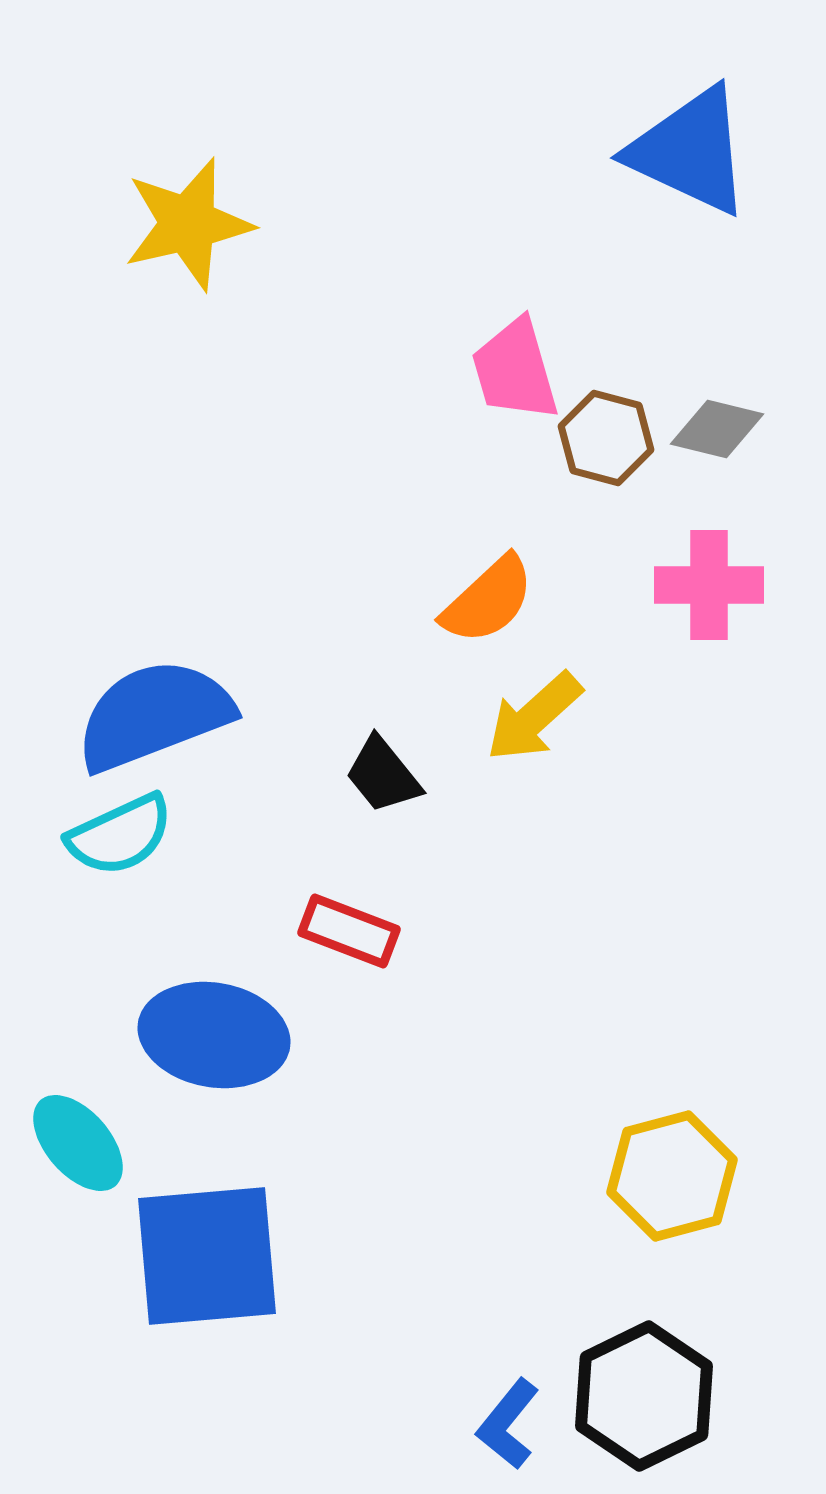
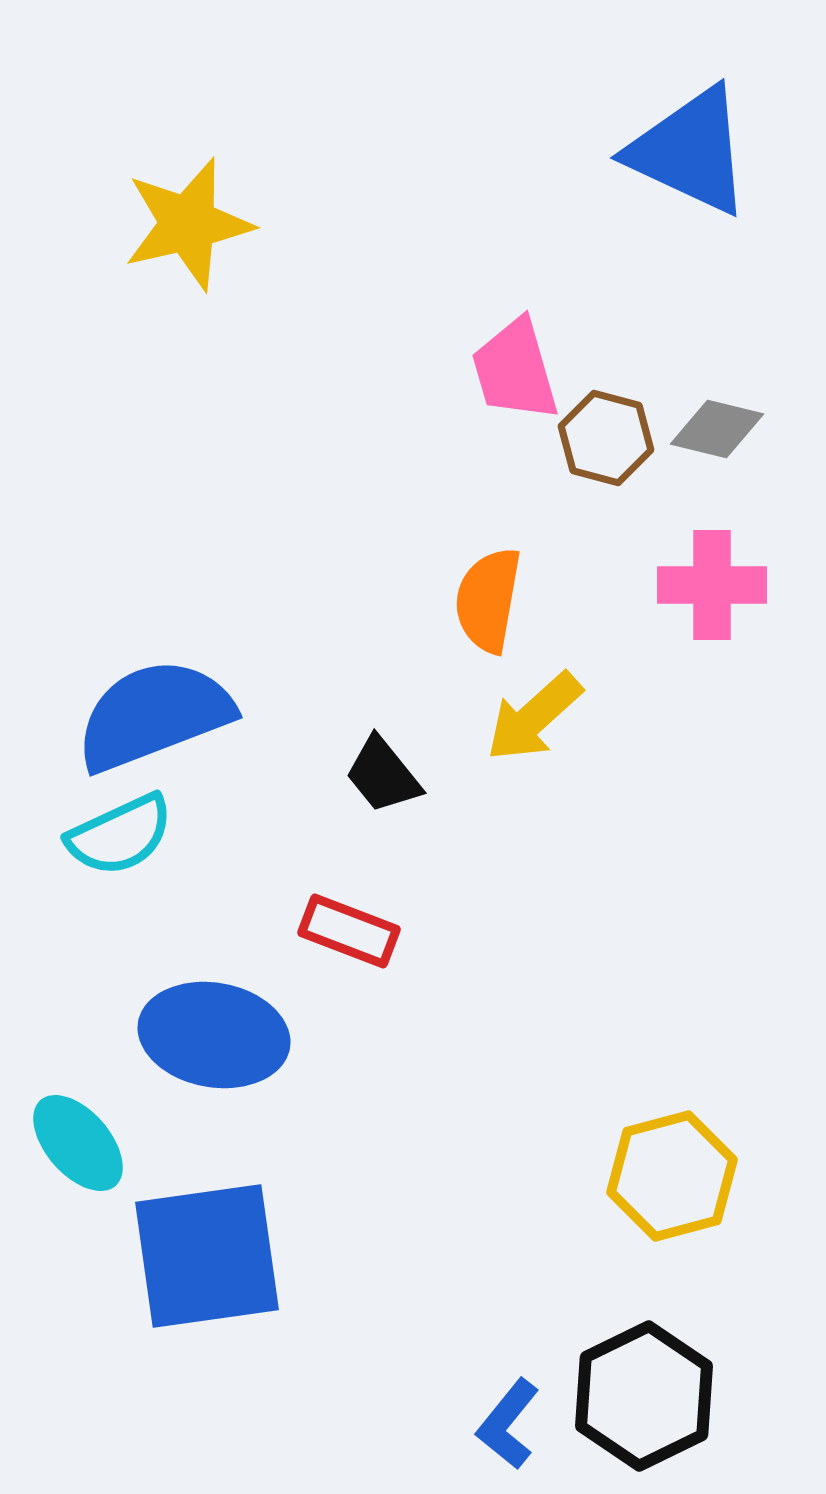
pink cross: moved 3 px right
orange semicircle: rotated 143 degrees clockwise
blue square: rotated 3 degrees counterclockwise
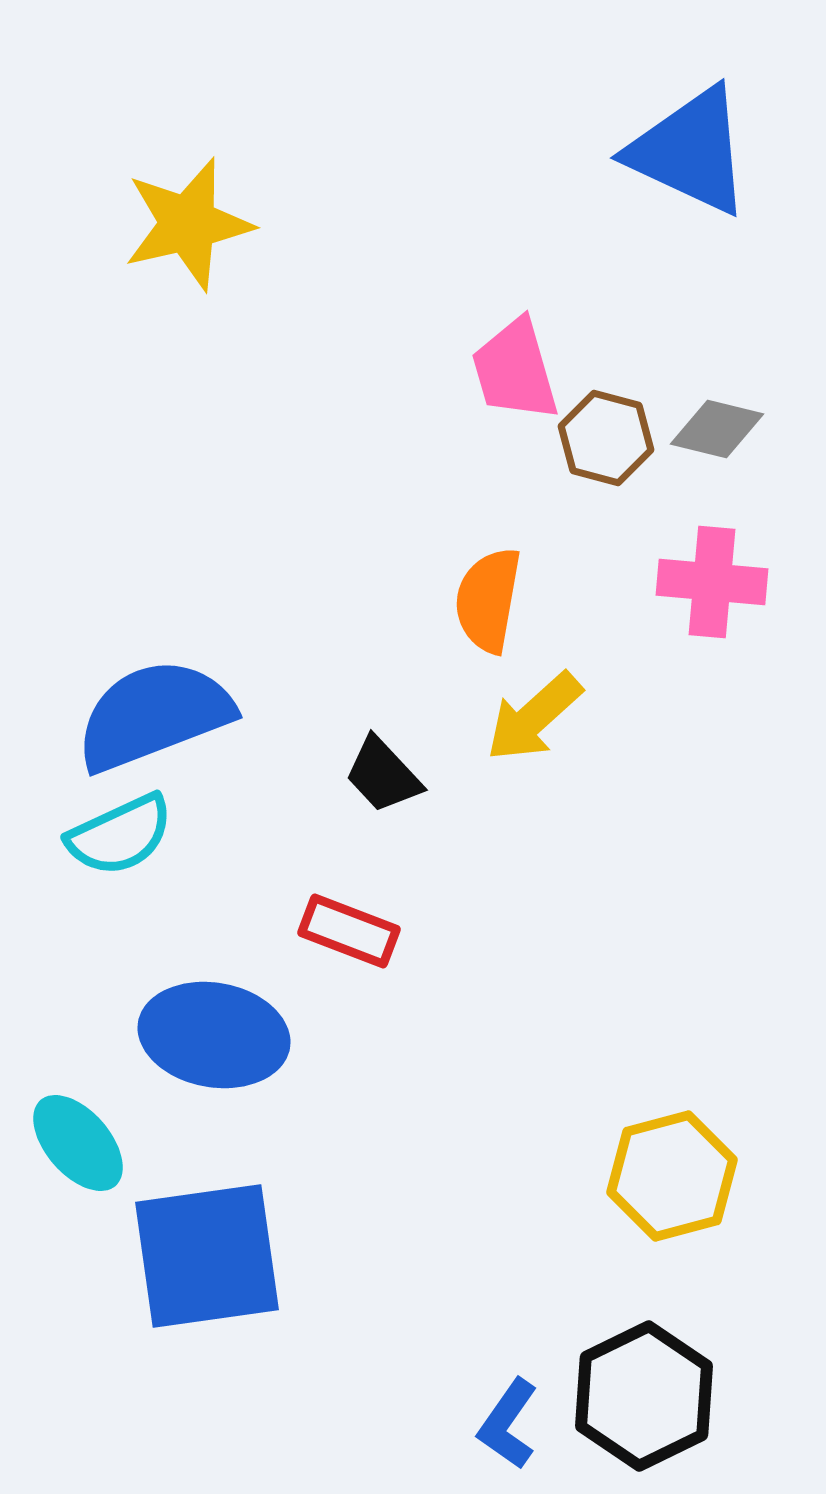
pink cross: moved 3 px up; rotated 5 degrees clockwise
black trapezoid: rotated 4 degrees counterclockwise
blue L-shape: rotated 4 degrees counterclockwise
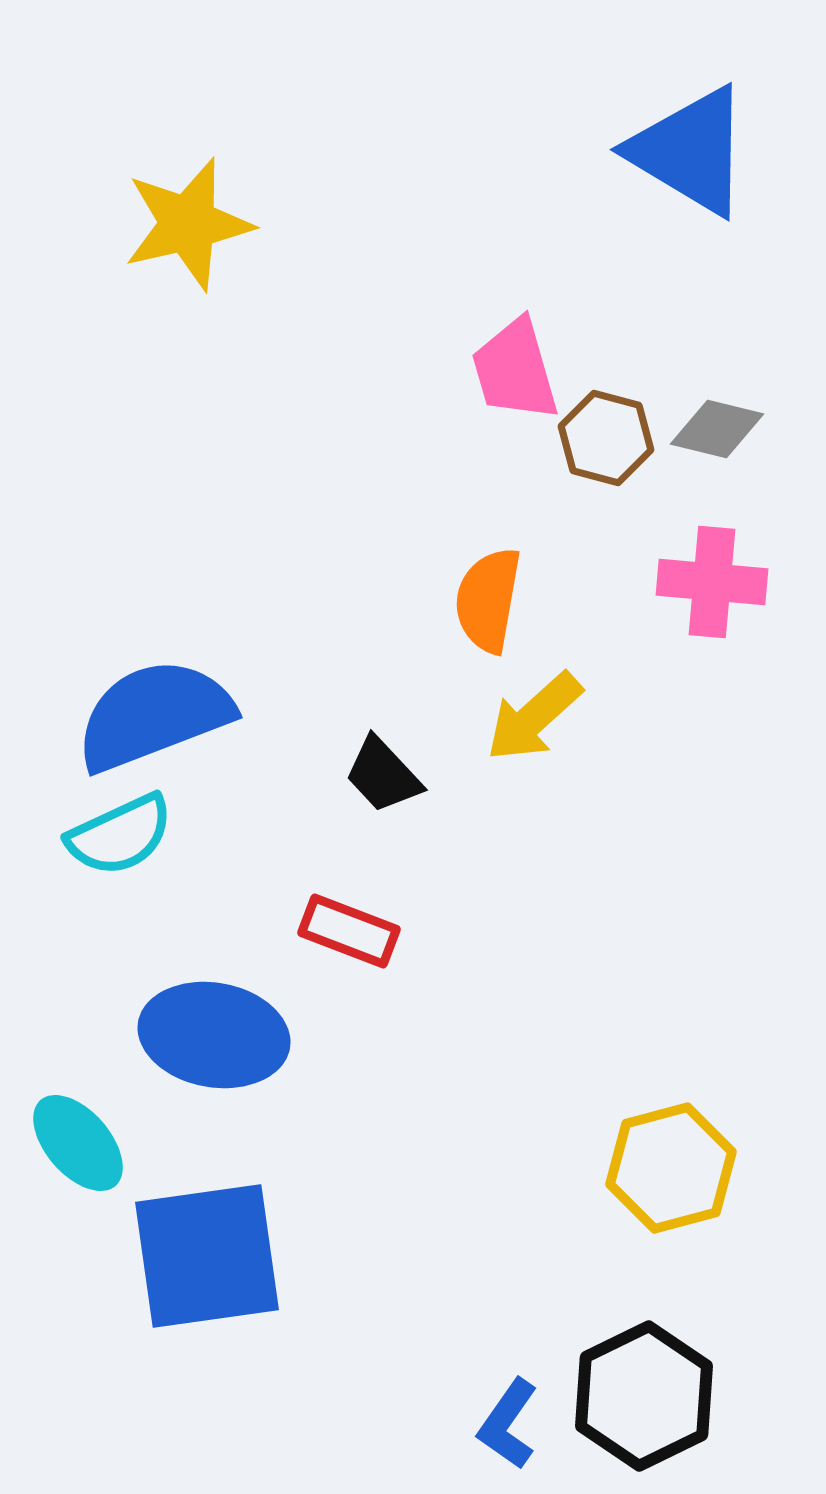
blue triangle: rotated 6 degrees clockwise
yellow hexagon: moved 1 px left, 8 px up
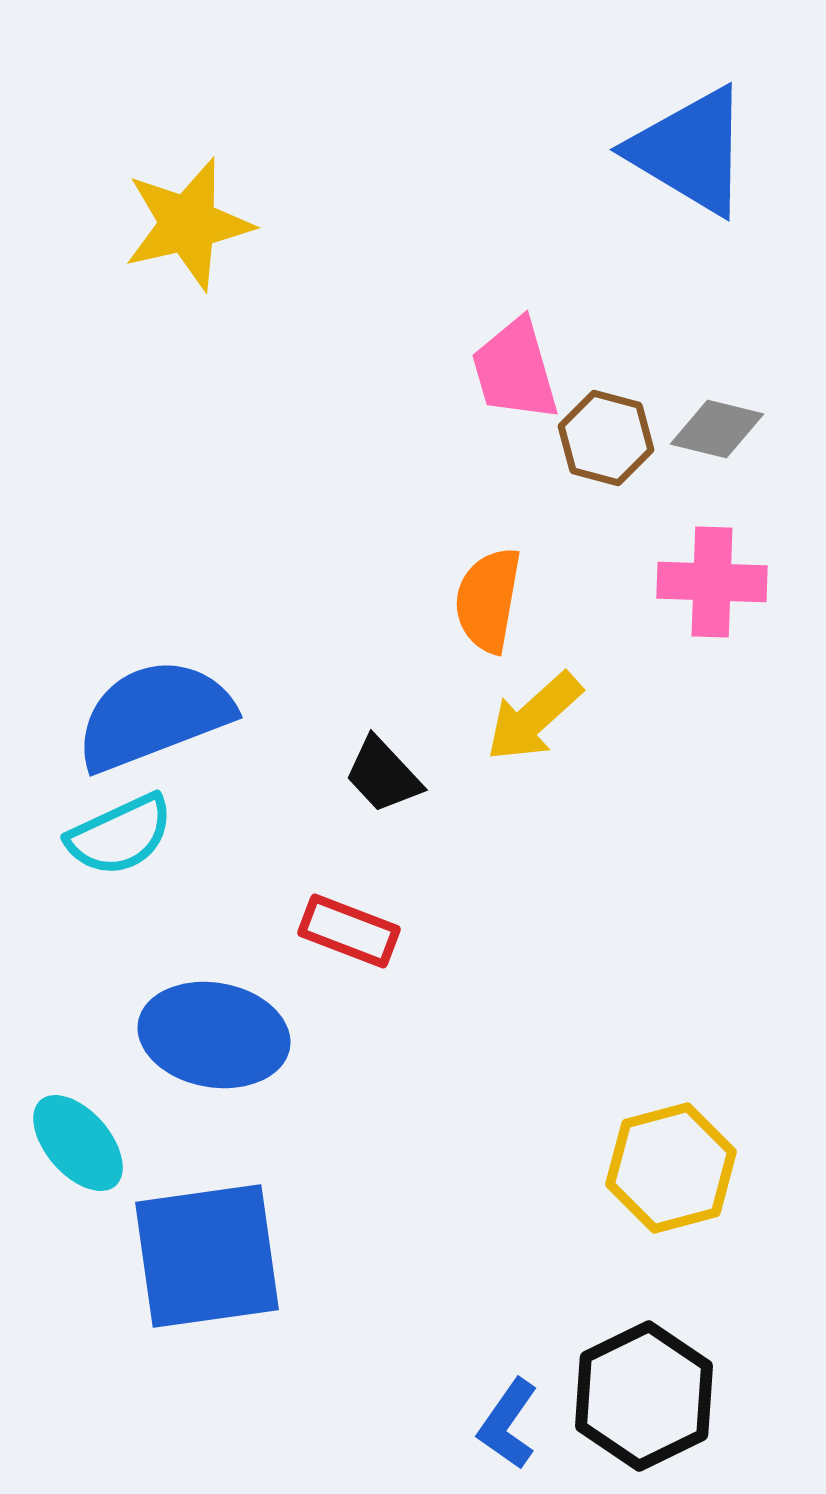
pink cross: rotated 3 degrees counterclockwise
